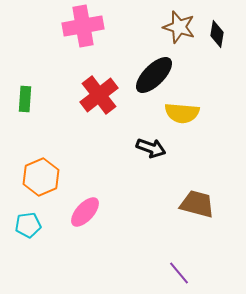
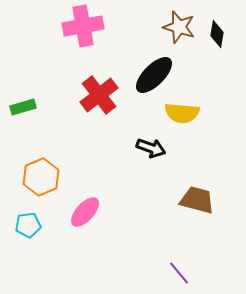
green rectangle: moved 2 px left, 8 px down; rotated 70 degrees clockwise
brown trapezoid: moved 4 px up
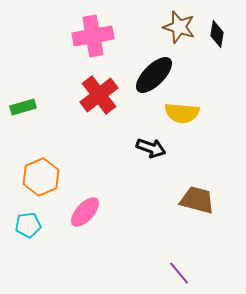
pink cross: moved 10 px right, 10 px down
